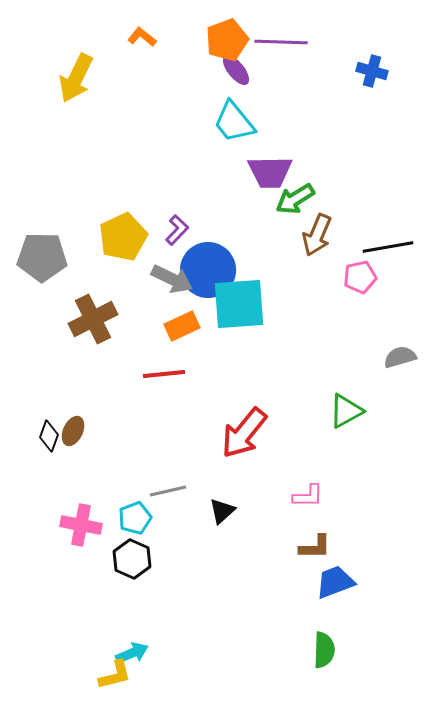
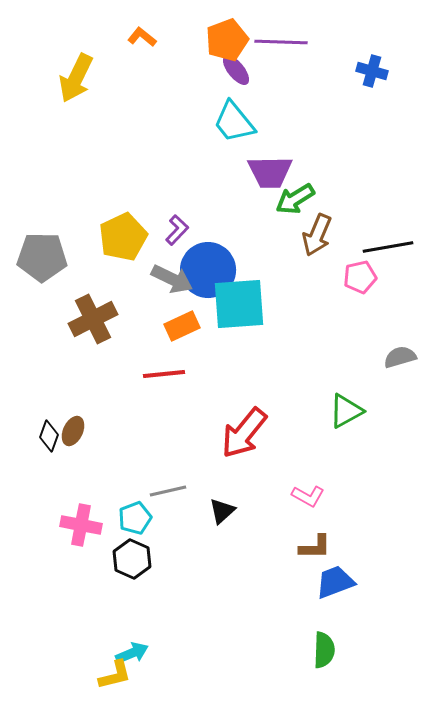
pink L-shape: rotated 28 degrees clockwise
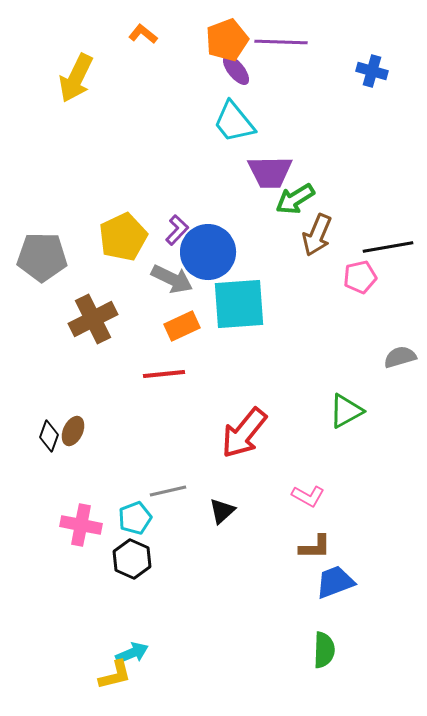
orange L-shape: moved 1 px right, 3 px up
blue circle: moved 18 px up
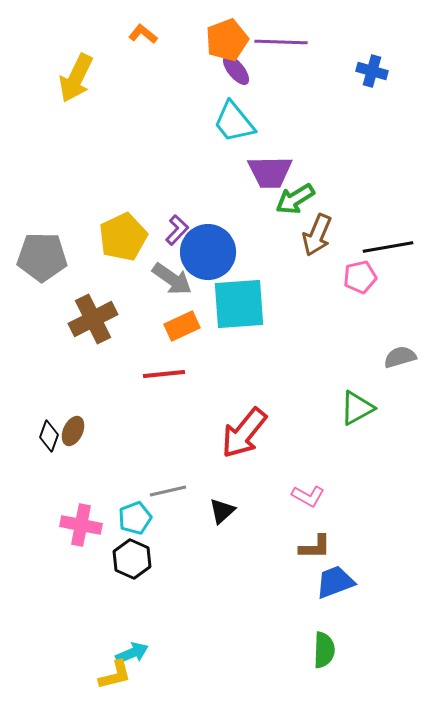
gray arrow: rotated 9 degrees clockwise
green triangle: moved 11 px right, 3 px up
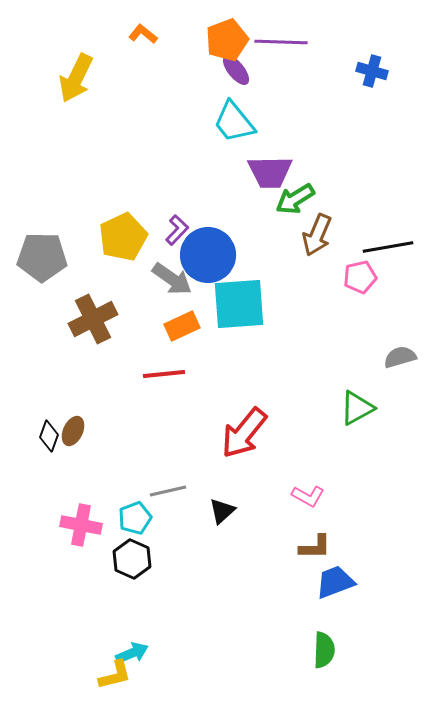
blue circle: moved 3 px down
